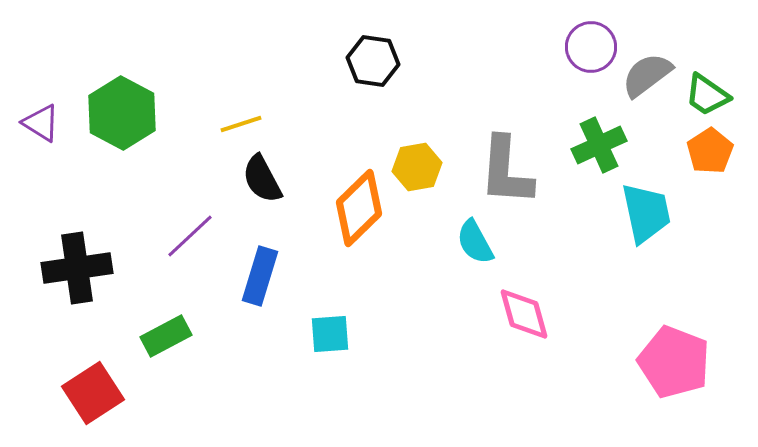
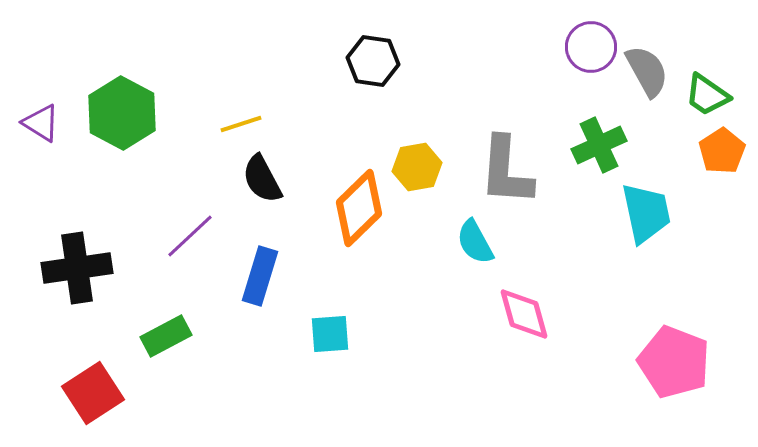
gray semicircle: moved 4 px up; rotated 98 degrees clockwise
orange pentagon: moved 12 px right
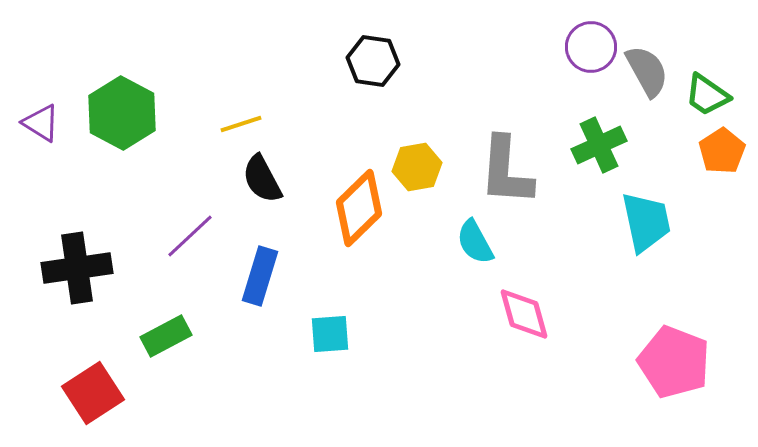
cyan trapezoid: moved 9 px down
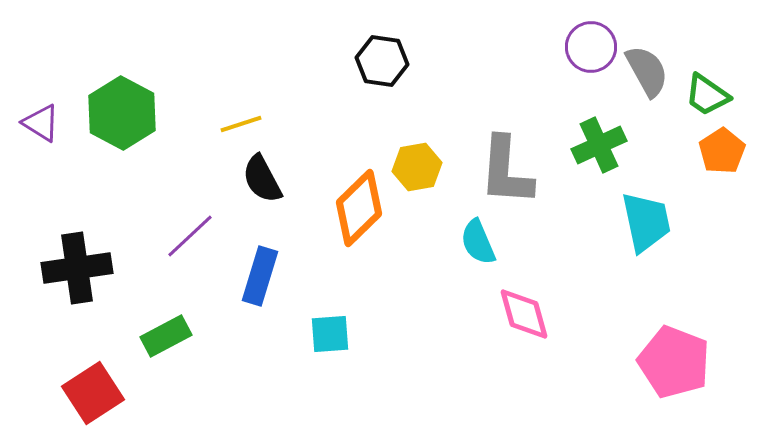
black hexagon: moved 9 px right
cyan semicircle: moved 3 px right; rotated 6 degrees clockwise
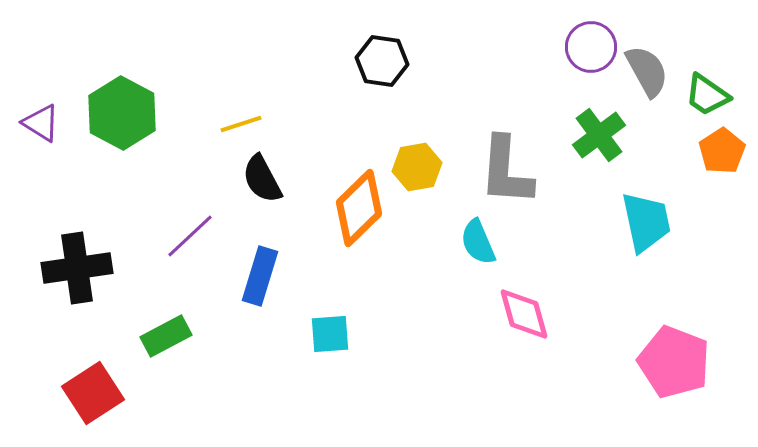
green cross: moved 10 px up; rotated 12 degrees counterclockwise
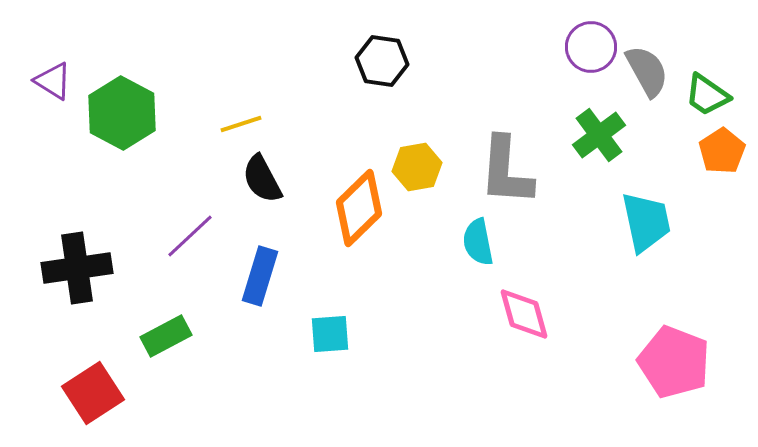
purple triangle: moved 12 px right, 42 px up
cyan semicircle: rotated 12 degrees clockwise
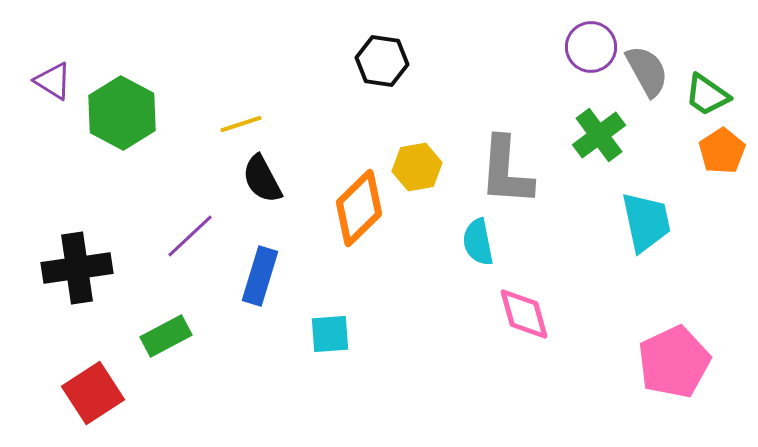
pink pentagon: rotated 26 degrees clockwise
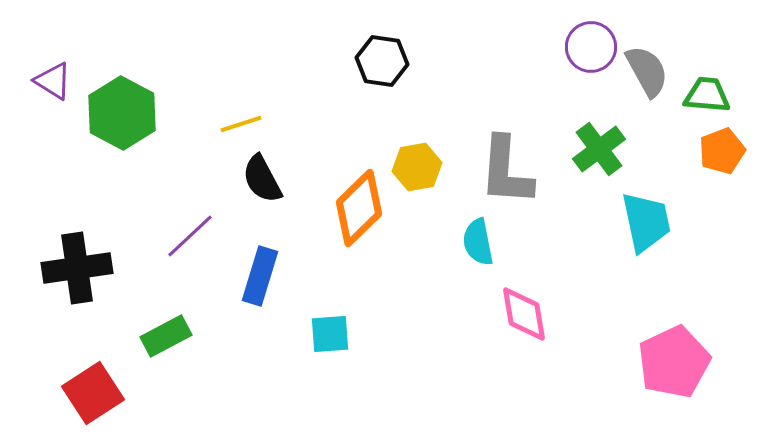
green trapezoid: rotated 150 degrees clockwise
green cross: moved 14 px down
orange pentagon: rotated 12 degrees clockwise
pink diamond: rotated 6 degrees clockwise
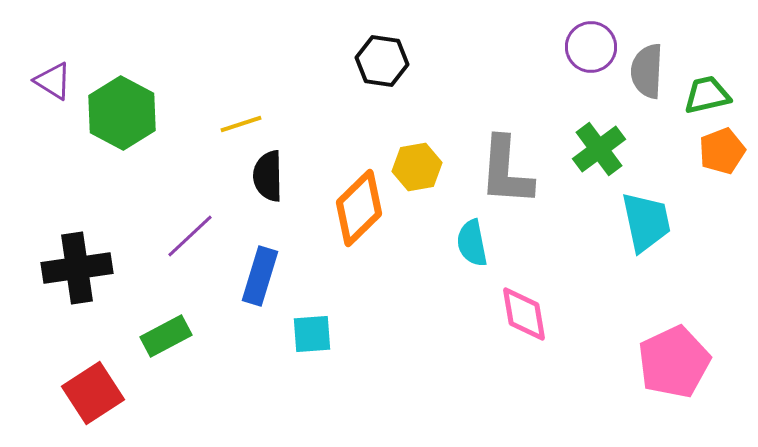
gray semicircle: rotated 148 degrees counterclockwise
green trapezoid: rotated 18 degrees counterclockwise
black semicircle: moved 6 px right, 3 px up; rotated 27 degrees clockwise
cyan semicircle: moved 6 px left, 1 px down
cyan square: moved 18 px left
